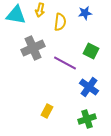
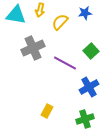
yellow semicircle: rotated 144 degrees counterclockwise
green square: rotated 21 degrees clockwise
blue cross: rotated 24 degrees clockwise
green cross: moved 2 px left
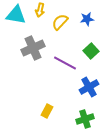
blue star: moved 2 px right, 6 px down
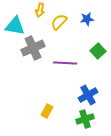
cyan triangle: moved 1 px left, 11 px down
yellow semicircle: moved 1 px left
green square: moved 7 px right
purple line: rotated 25 degrees counterclockwise
blue cross: moved 1 px left, 8 px down
